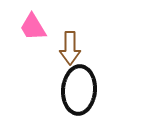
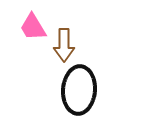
brown arrow: moved 6 px left, 3 px up
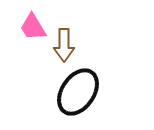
black ellipse: moved 1 px left, 2 px down; rotated 30 degrees clockwise
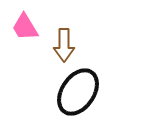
pink trapezoid: moved 8 px left
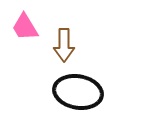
black ellipse: rotated 66 degrees clockwise
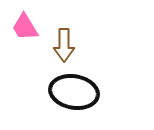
black ellipse: moved 4 px left
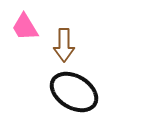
black ellipse: rotated 21 degrees clockwise
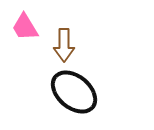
black ellipse: rotated 9 degrees clockwise
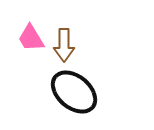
pink trapezoid: moved 6 px right, 11 px down
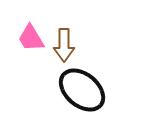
black ellipse: moved 8 px right, 2 px up
